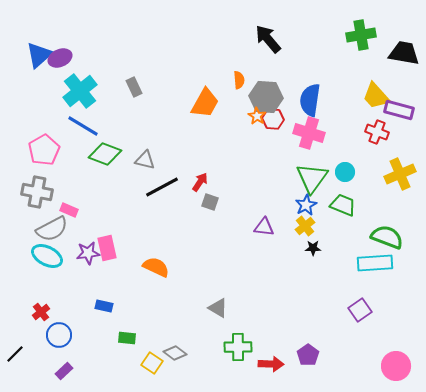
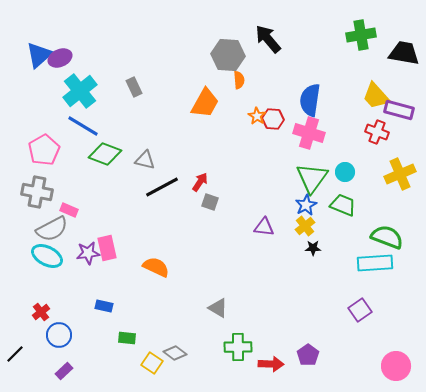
gray hexagon at (266, 97): moved 38 px left, 42 px up
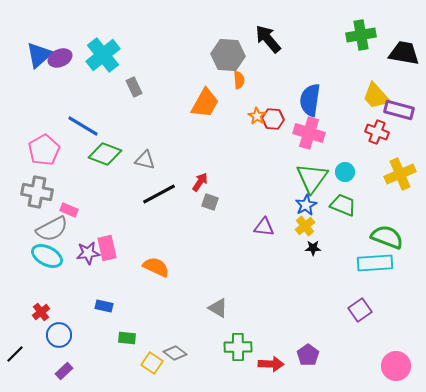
cyan cross at (80, 91): moved 23 px right, 36 px up
black line at (162, 187): moved 3 px left, 7 px down
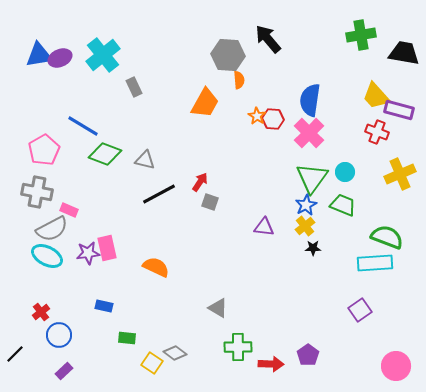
blue triangle at (39, 55): rotated 32 degrees clockwise
pink cross at (309, 133): rotated 28 degrees clockwise
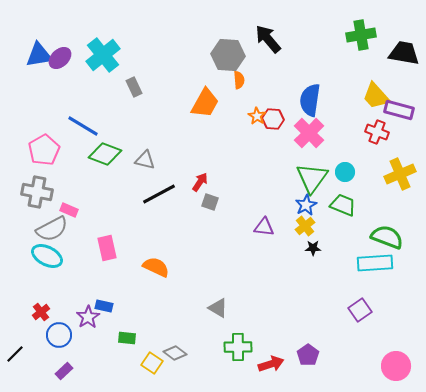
purple ellipse at (60, 58): rotated 20 degrees counterclockwise
purple star at (88, 253): moved 64 px down; rotated 25 degrees counterclockwise
red arrow at (271, 364): rotated 20 degrees counterclockwise
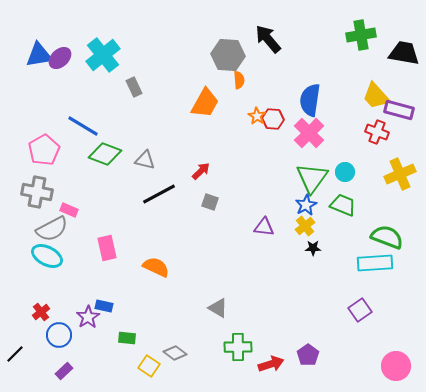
red arrow at (200, 182): moved 1 px right, 11 px up; rotated 12 degrees clockwise
yellow square at (152, 363): moved 3 px left, 3 px down
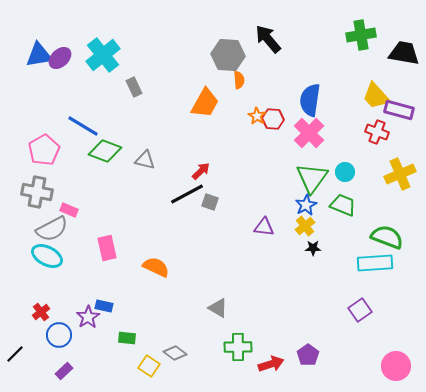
green diamond at (105, 154): moved 3 px up
black line at (159, 194): moved 28 px right
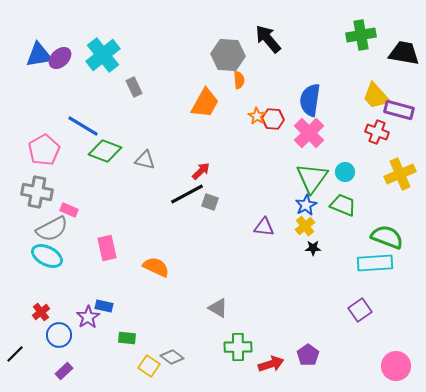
gray diamond at (175, 353): moved 3 px left, 4 px down
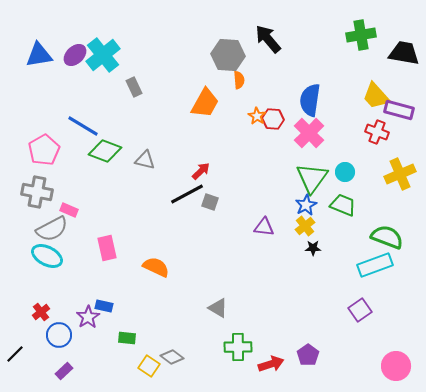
purple ellipse at (60, 58): moved 15 px right, 3 px up
cyan rectangle at (375, 263): moved 2 px down; rotated 16 degrees counterclockwise
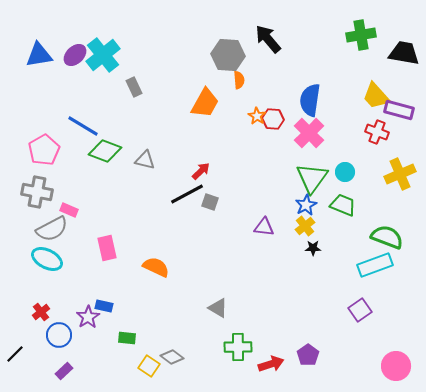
cyan ellipse at (47, 256): moved 3 px down
